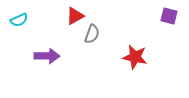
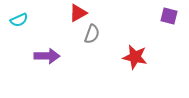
red triangle: moved 3 px right, 3 px up
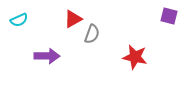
red triangle: moved 5 px left, 6 px down
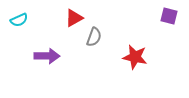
red triangle: moved 1 px right, 1 px up
gray semicircle: moved 2 px right, 3 px down
